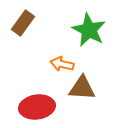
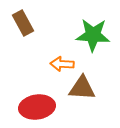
brown rectangle: rotated 65 degrees counterclockwise
green star: moved 4 px right, 5 px down; rotated 24 degrees counterclockwise
orange arrow: rotated 10 degrees counterclockwise
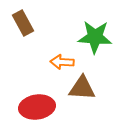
green star: moved 2 px right, 2 px down
orange arrow: moved 2 px up
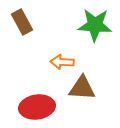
brown rectangle: moved 1 px left, 1 px up
green star: moved 12 px up
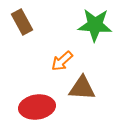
orange arrow: moved 1 px up; rotated 45 degrees counterclockwise
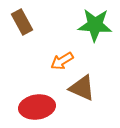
orange arrow: rotated 10 degrees clockwise
brown triangle: rotated 20 degrees clockwise
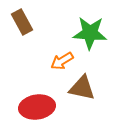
green star: moved 5 px left, 8 px down
brown triangle: rotated 12 degrees counterclockwise
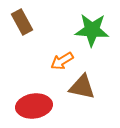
green star: moved 2 px right, 3 px up
brown triangle: moved 1 px up
red ellipse: moved 3 px left, 1 px up
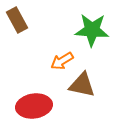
brown rectangle: moved 5 px left, 2 px up
brown triangle: moved 2 px up
